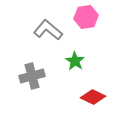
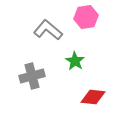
red diamond: rotated 20 degrees counterclockwise
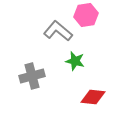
pink hexagon: moved 2 px up
gray L-shape: moved 10 px right, 1 px down
green star: rotated 18 degrees counterclockwise
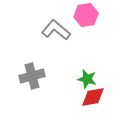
gray L-shape: moved 2 px left, 1 px up
green star: moved 12 px right, 18 px down
red diamond: rotated 15 degrees counterclockwise
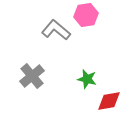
gray cross: rotated 25 degrees counterclockwise
red diamond: moved 16 px right, 4 px down
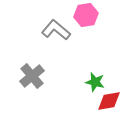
green star: moved 8 px right, 3 px down
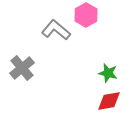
pink hexagon: rotated 20 degrees counterclockwise
gray cross: moved 10 px left, 8 px up
green star: moved 13 px right, 9 px up
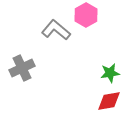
gray cross: rotated 15 degrees clockwise
green star: moved 2 px right; rotated 24 degrees counterclockwise
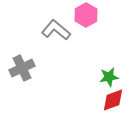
green star: moved 1 px left, 4 px down
red diamond: moved 4 px right, 1 px up; rotated 10 degrees counterclockwise
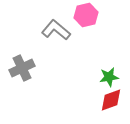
pink hexagon: rotated 15 degrees clockwise
red diamond: moved 2 px left
